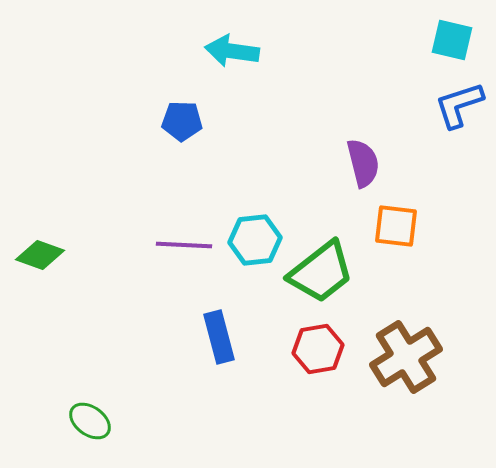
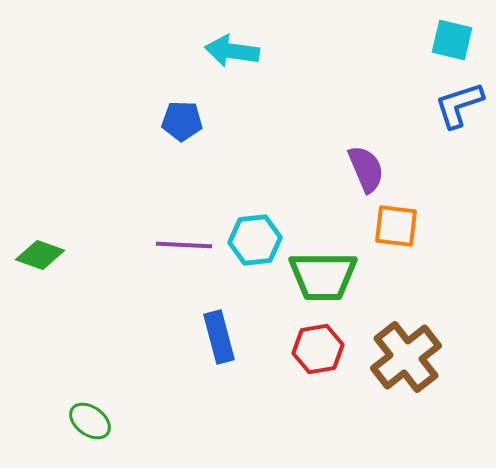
purple semicircle: moved 3 px right, 6 px down; rotated 9 degrees counterclockwise
green trapezoid: moved 2 px right, 4 px down; rotated 38 degrees clockwise
brown cross: rotated 6 degrees counterclockwise
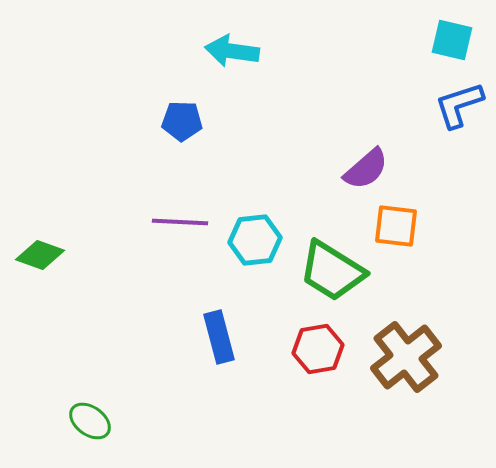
purple semicircle: rotated 72 degrees clockwise
purple line: moved 4 px left, 23 px up
green trapezoid: moved 9 px right, 5 px up; rotated 32 degrees clockwise
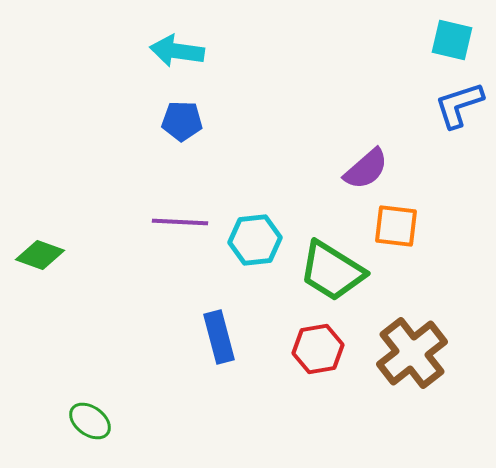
cyan arrow: moved 55 px left
brown cross: moved 6 px right, 4 px up
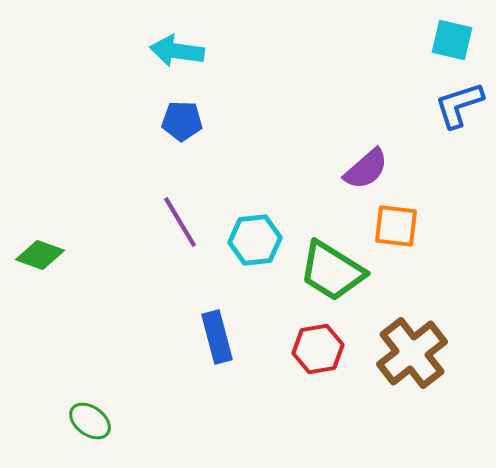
purple line: rotated 56 degrees clockwise
blue rectangle: moved 2 px left
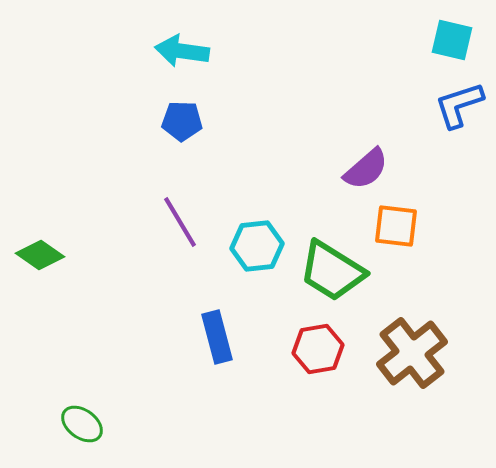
cyan arrow: moved 5 px right
cyan hexagon: moved 2 px right, 6 px down
green diamond: rotated 15 degrees clockwise
green ellipse: moved 8 px left, 3 px down
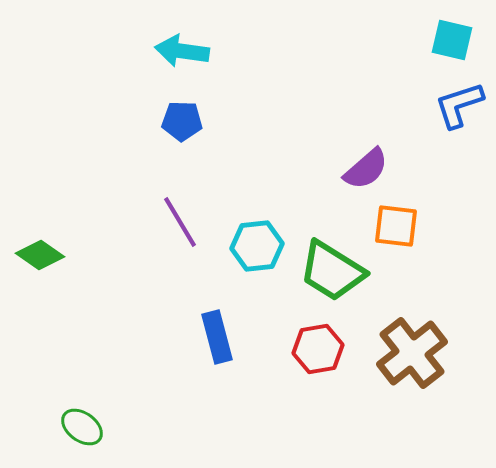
green ellipse: moved 3 px down
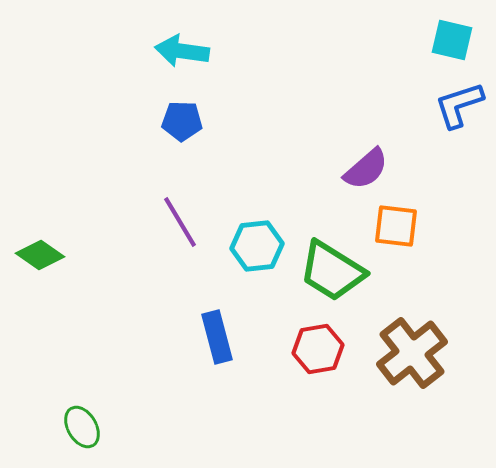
green ellipse: rotated 24 degrees clockwise
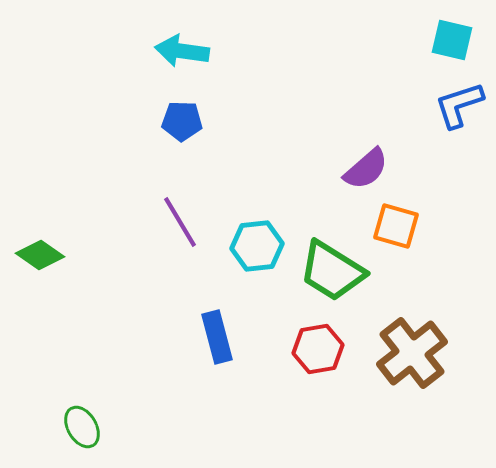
orange square: rotated 9 degrees clockwise
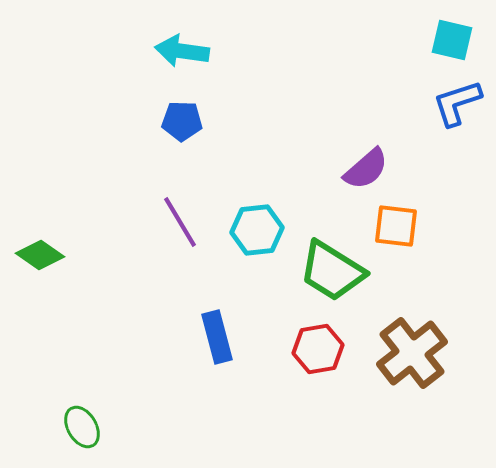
blue L-shape: moved 2 px left, 2 px up
orange square: rotated 9 degrees counterclockwise
cyan hexagon: moved 16 px up
